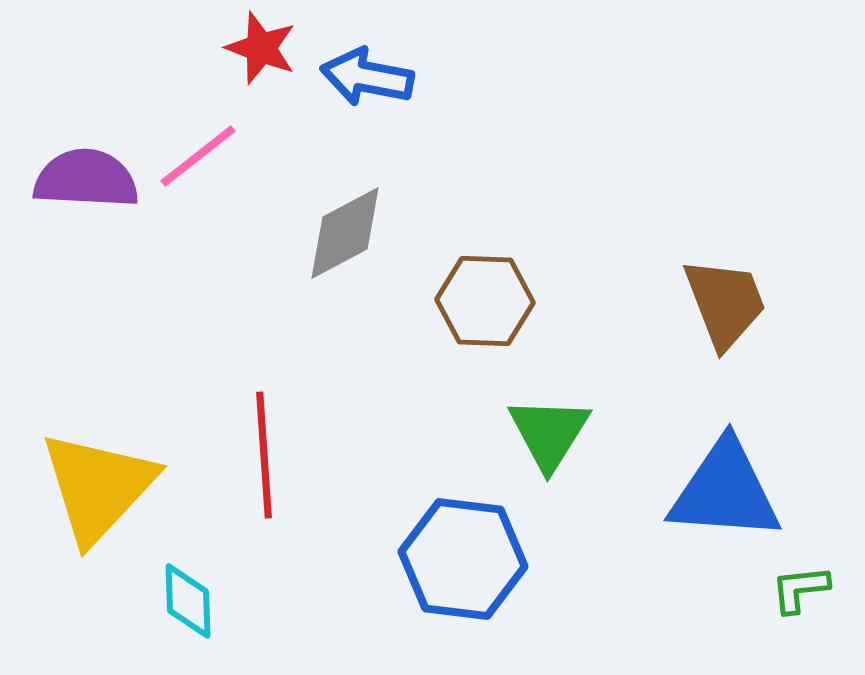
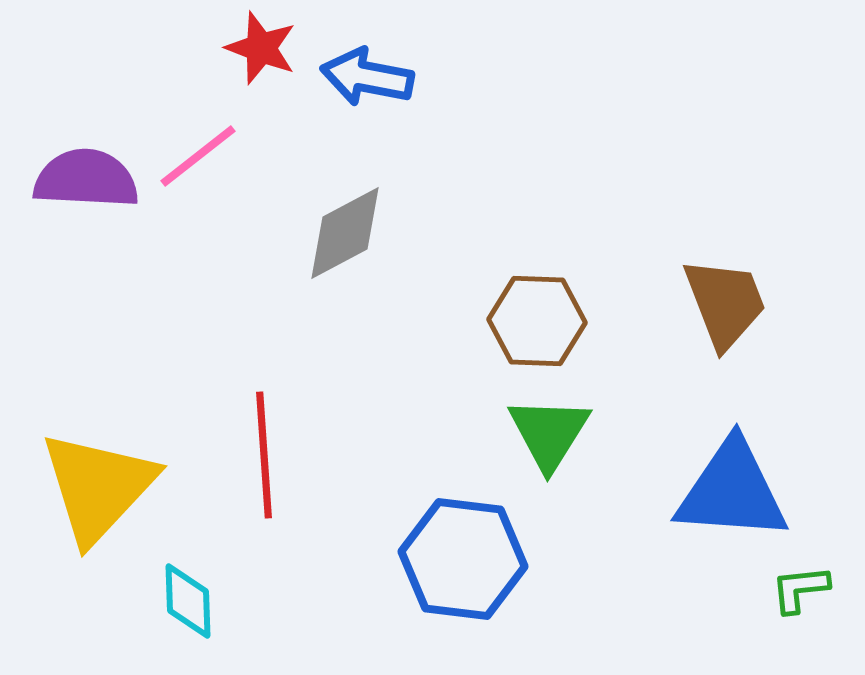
brown hexagon: moved 52 px right, 20 px down
blue triangle: moved 7 px right
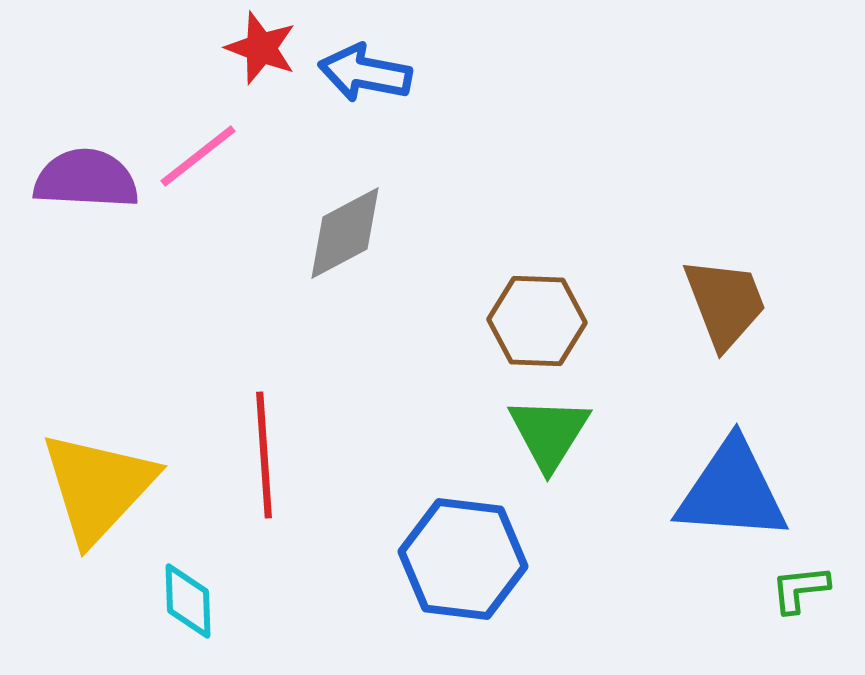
blue arrow: moved 2 px left, 4 px up
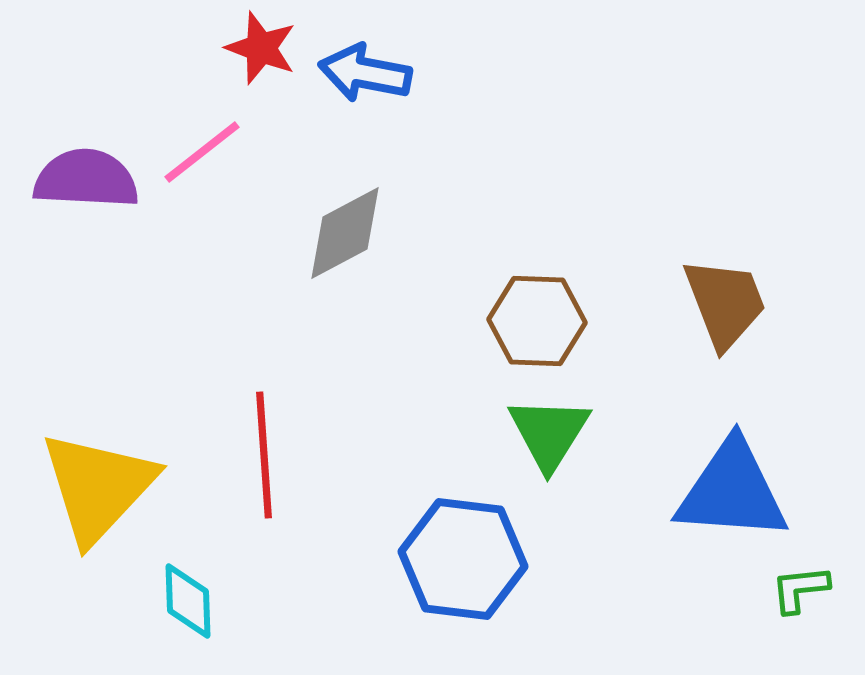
pink line: moved 4 px right, 4 px up
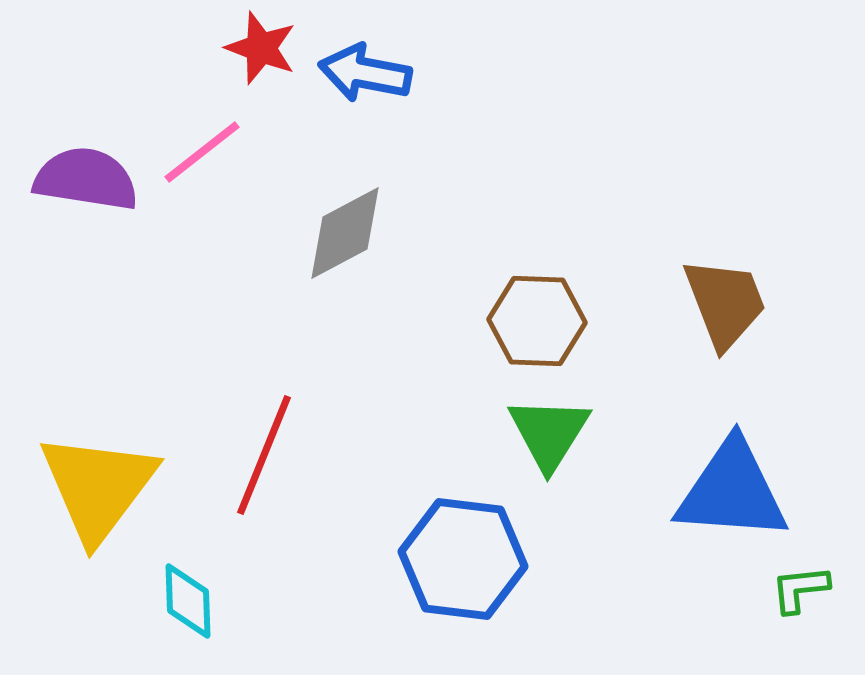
purple semicircle: rotated 6 degrees clockwise
red line: rotated 26 degrees clockwise
yellow triangle: rotated 6 degrees counterclockwise
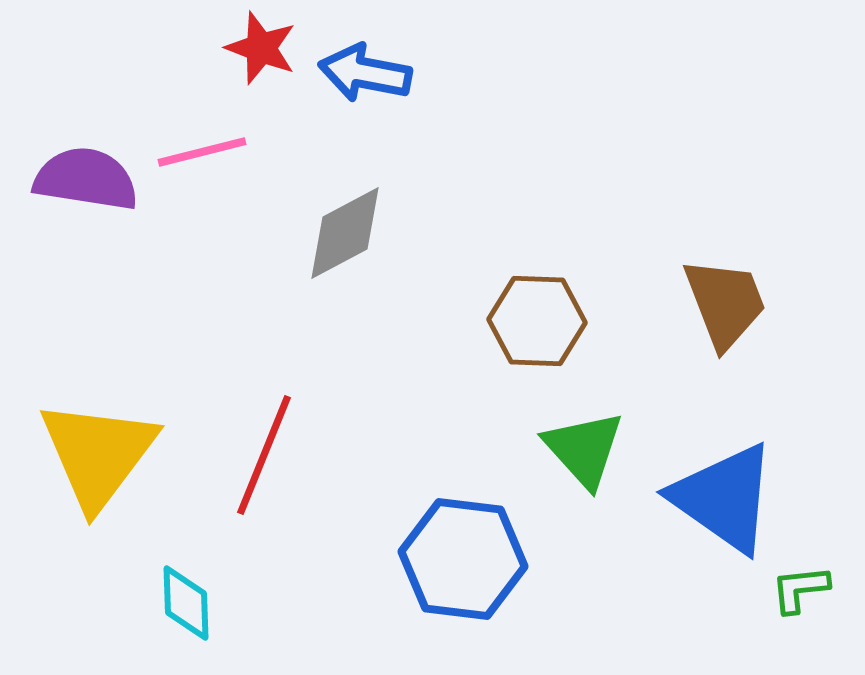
pink line: rotated 24 degrees clockwise
green triangle: moved 35 px right, 16 px down; rotated 14 degrees counterclockwise
yellow triangle: moved 33 px up
blue triangle: moved 8 px left, 7 px down; rotated 31 degrees clockwise
cyan diamond: moved 2 px left, 2 px down
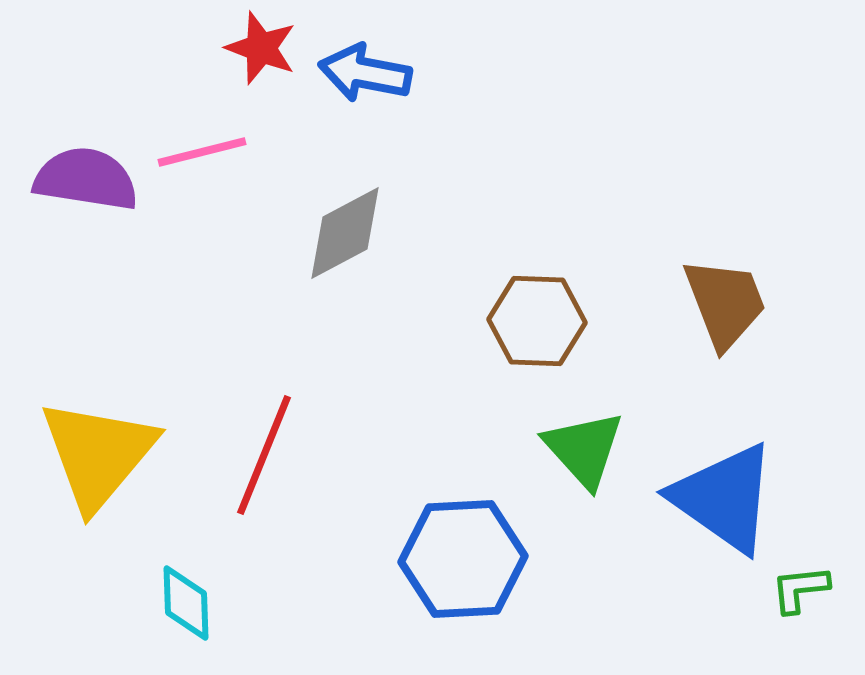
yellow triangle: rotated 3 degrees clockwise
blue hexagon: rotated 10 degrees counterclockwise
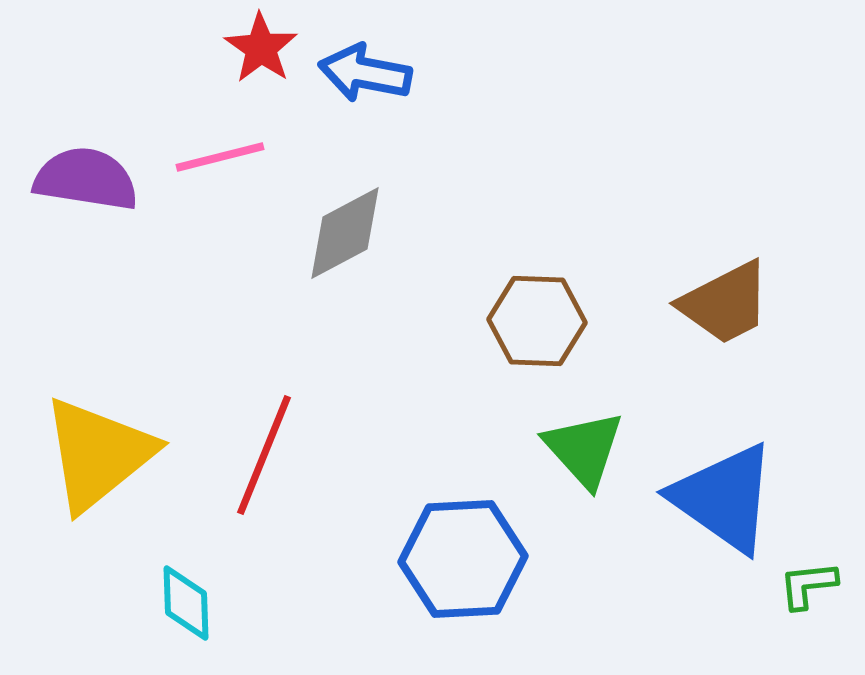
red star: rotated 14 degrees clockwise
pink line: moved 18 px right, 5 px down
brown trapezoid: rotated 84 degrees clockwise
yellow triangle: rotated 11 degrees clockwise
green L-shape: moved 8 px right, 4 px up
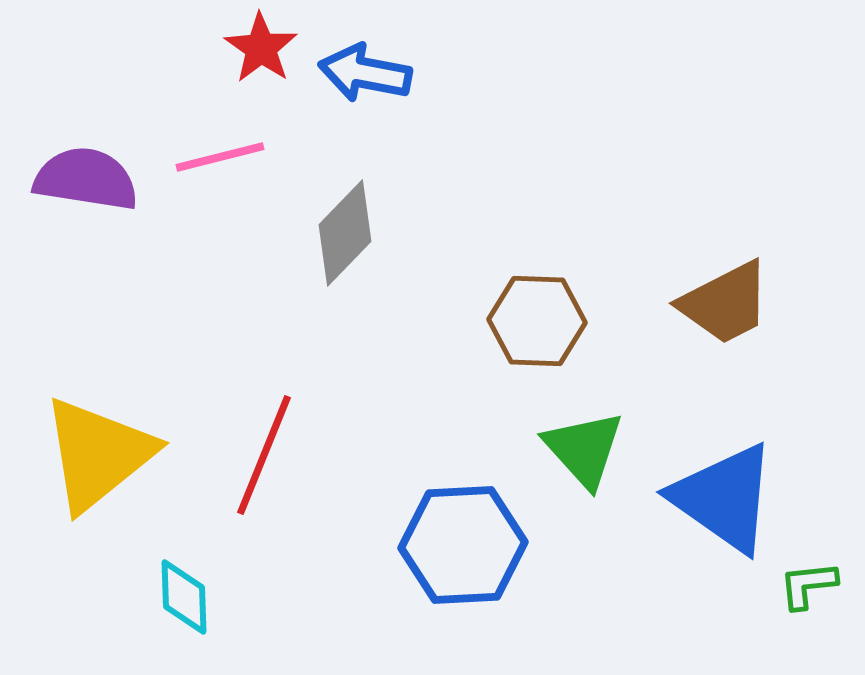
gray diamond: rotated 18 degrees counterclockwise
blue hexagon: moved 14 px up
cyan diamond: moved 2 px left, 6 px up
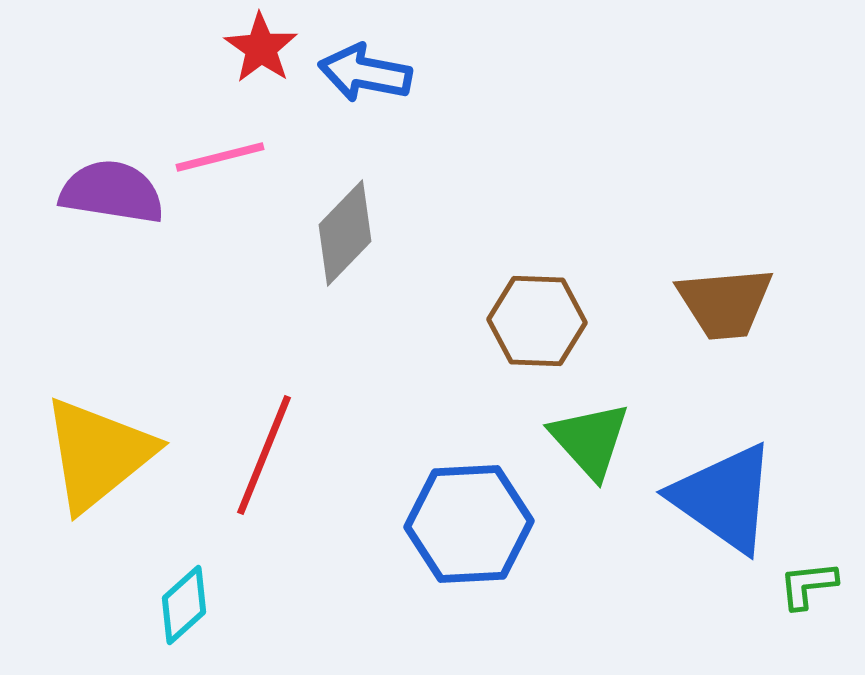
purple semicircle: moved 26 px right, 13 px down
brown trapezoid: rotated 22 degrees clockwise
green triangle: moved 6 px right, 9 px up
blue hexagon: moved 6 px right, 21 px up
cyan diamond: moved 8 px down; rotated 50 degrees clockwise
